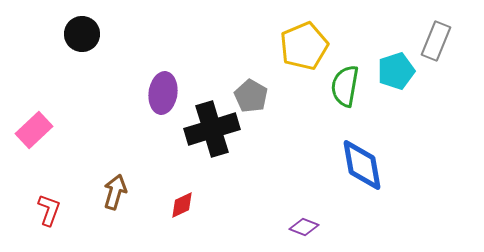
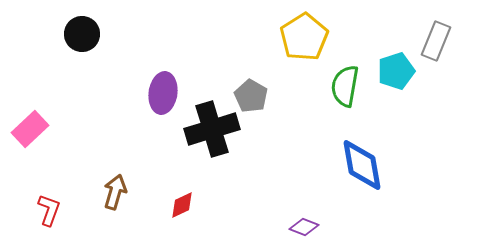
yellow pentagon: moved 9 px up; rotated 9 degrees counterclockwise
pink rectangle: moved 4 px left, 1 px up
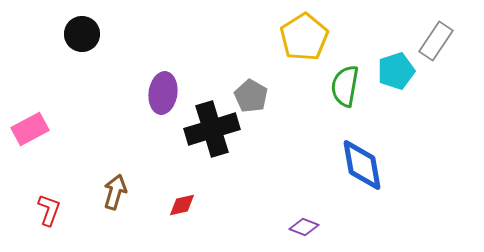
gray rectangle: rotated 12 degrees clockwise
pink rectangle: rotated 15 degrees clockwise
red diamond: rotated 12 degrees clockwise
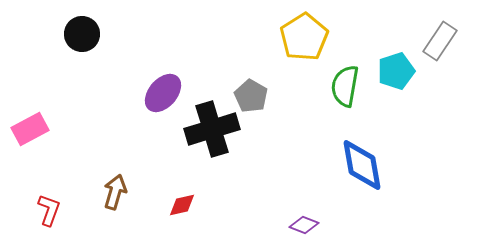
gray rectangle: moved 4 px right
purple ellipse: rotated 33 degrees clockwise
purple diamond: moved 2 px up
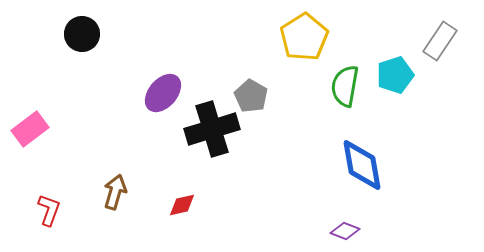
cyan pentagon: moved 1 px left, 4 px down
pink rectangle: rotated 9 degrees counterclockwise
purple diamond: moved 41 px right, 6 px down
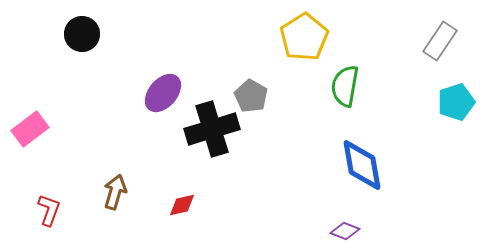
cyan pentagon: moved 61 px right, 27 px down
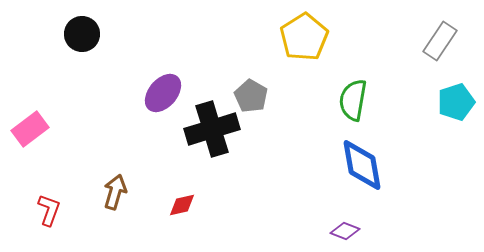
green semicircle: moved 8 px right, 14 px down
